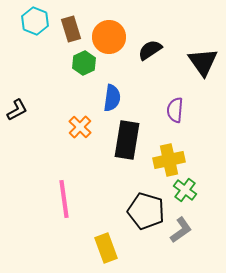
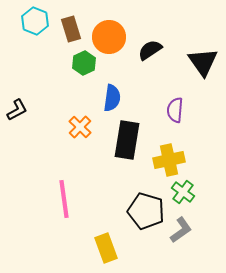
green cross: moved 2 px left, 2 px down
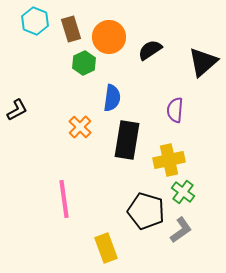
black triangle: rotated 24 degrees clockwise
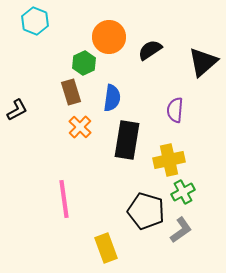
brown rectangle: moved 63 px down
green cross: rotated 25 degrees clockwise
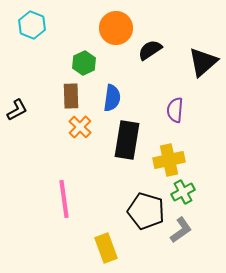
cyan hexagon: moved 3 px left, 4 px down
orange circle: moved 7 px right, 9 px up
brown rectangle: moved 4 px down; rotated 15 degrees clockwise
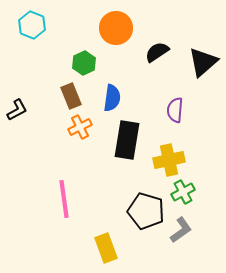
black semicircle: moved 7 px right, 2 px down
brown rectangle: rotated 20 degrees counterclockwise
orange cross: rotated 20 degrees clockwise
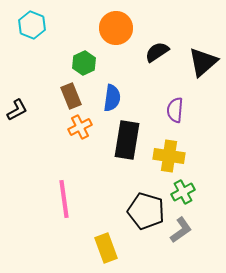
yellow cross: moved 4 px up; rotated 20 degrees clockwise
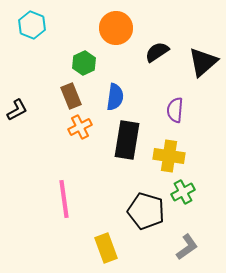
blue semicircle: moved 3 px right, 1 px up
gray L-shape: moved 6 px right, 17 px down
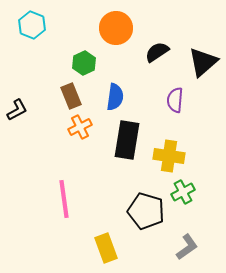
purple semicircle: moved 10 px up
